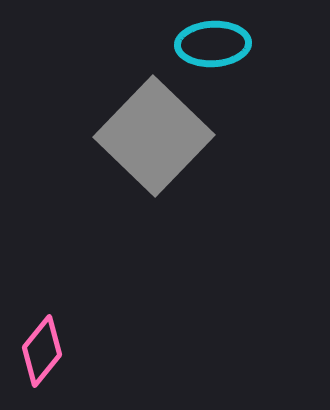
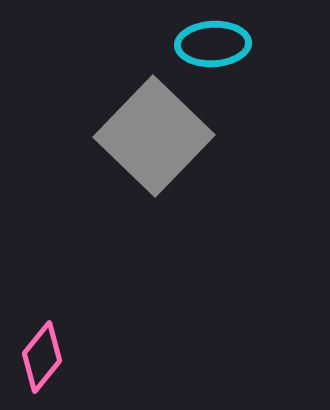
pink diamond: moved 6 px down
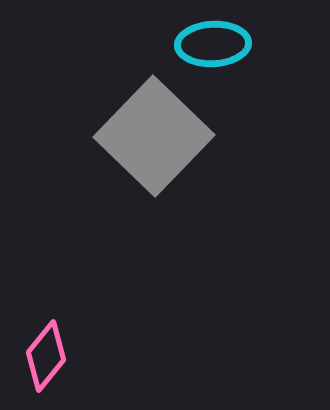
pink diamond: moved 4 px right, 1 px up
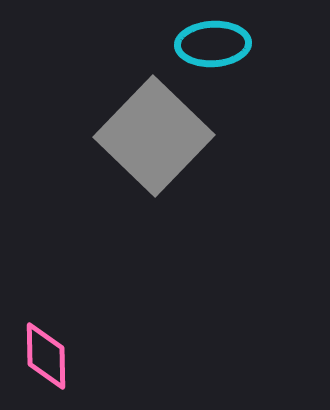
pink diamond: rotated 40 degrees counterclockwise
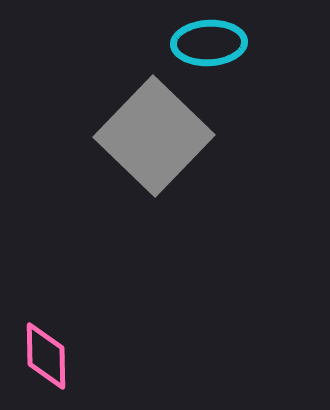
cyan ellipse: moved 4 px left, 1 px up
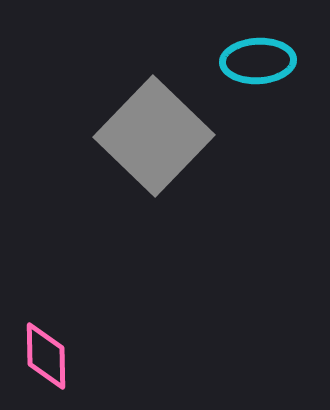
cyan ellipse: moved 49 px right, 18 px down
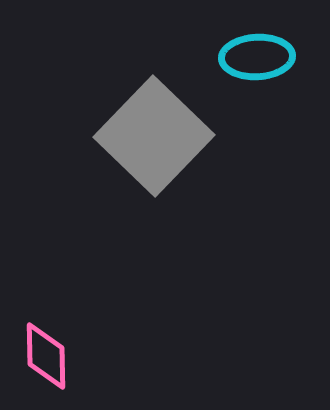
cyan ellipse: moved 1 px left, 4 px up
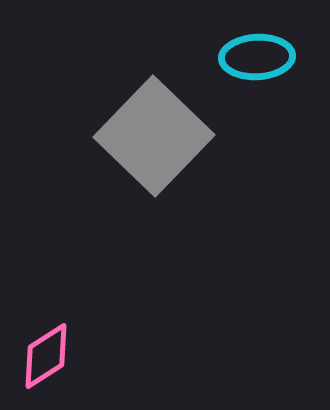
pink diamond: rotated 58 degrees clockwise
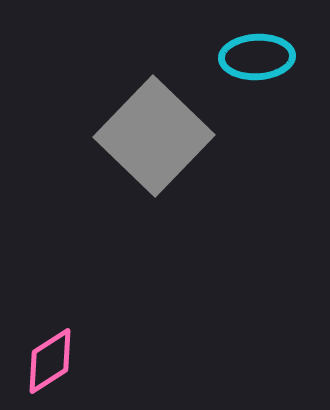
pink diamond: moved 4 px right, 5 px down
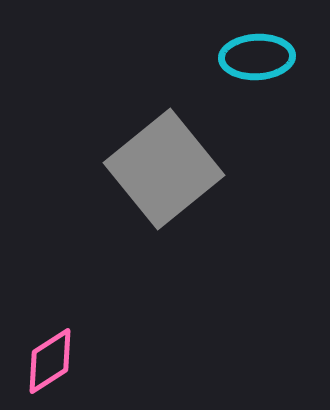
gray square: moved 10 px right, 33 px down; rotated 7 degrees clockwise
